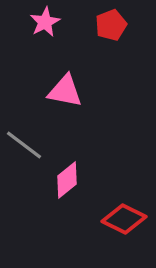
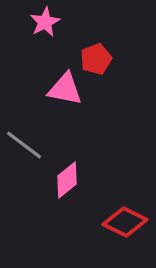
red pentagon: moved 15 px left, 34 px down
pink triangle: moved 2 px up
red diamond: moved 1 px right, 3 px down
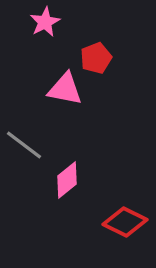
red pentagon: moved 1 px up
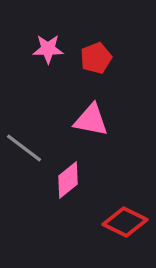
pink star: moved 3 px right, 27 px down; rotated 28 degrees clockwise
pink triangle: moved 26 px right, 31 px down
gray line: moved 3 px down
pink diamond: moved 1 px right
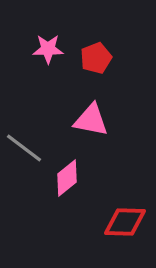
pink diamond: moved 1 px left, 2 px up
red diamond: rotated 24 degrees counterclockwise
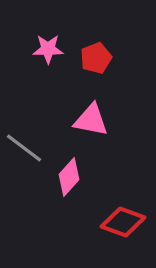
pink diamond: moved 2 px right, 1 px up; rotated 9 degrees counterclockwise
red diamond: moved 2 px left; rotated 18 degrees clockwise
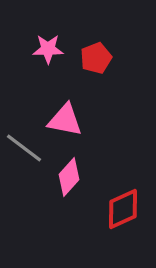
pink triangle: moved 26 px left
red diamond: moved 13 px up; rotated 45 degrees counterclockwise
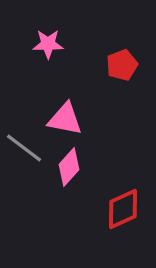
pink star: moved 5 px up
red pentagon: moved 26 px right, 7 px down
pink triangle: moved 1 px up
pink diamond: moved 10 px up
